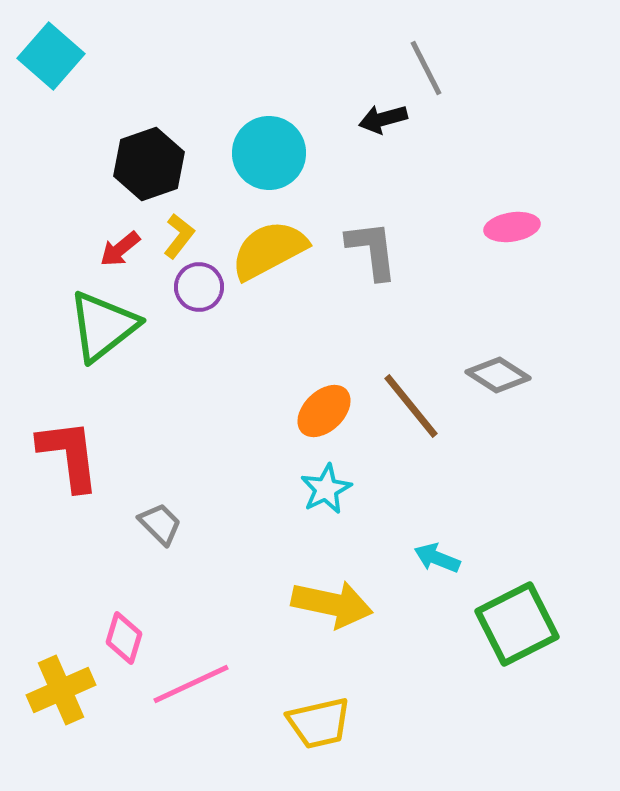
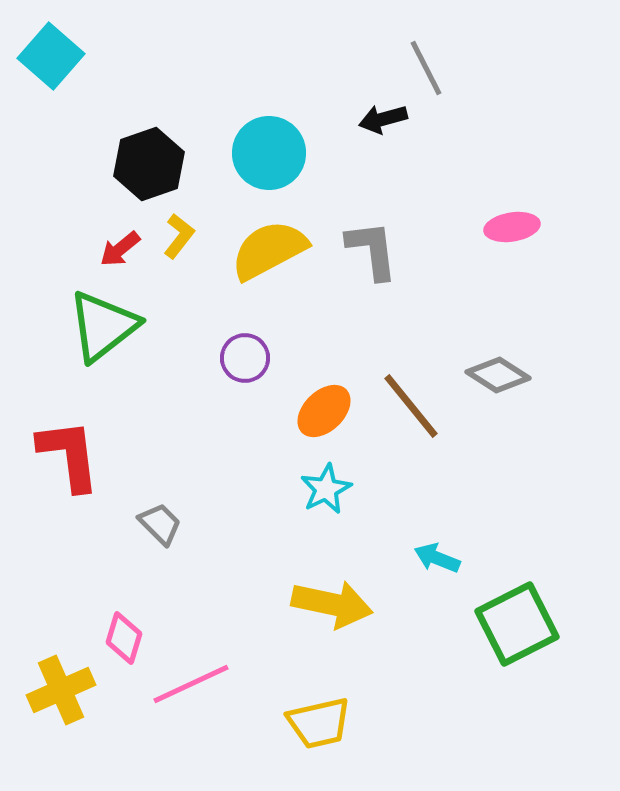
purple circle: moved 46 px right, 71 px down
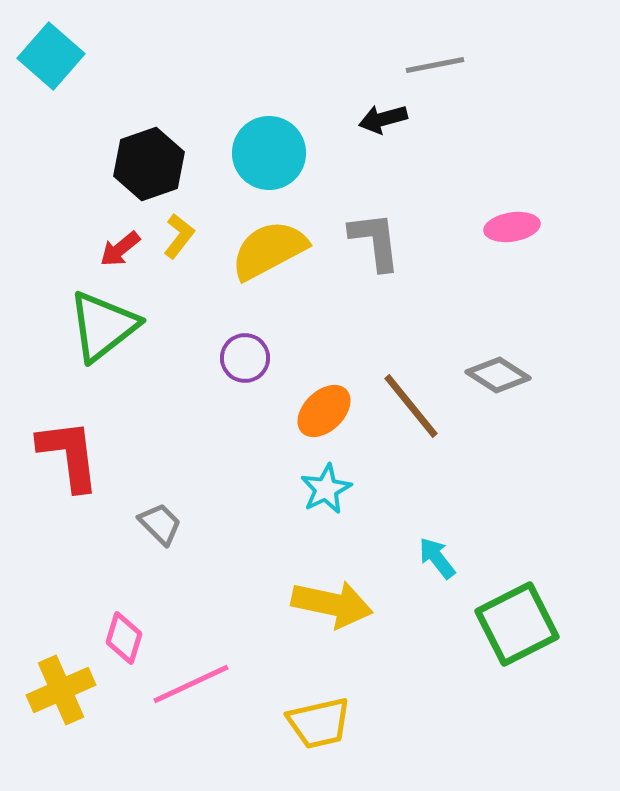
gray line: moved 9 px right, 3 px up; rotated 74 degrees counterclockwise
gray L-shape: moved 3 px right, 9 px up
cyan arrow: rotated 30 degrees clockwise
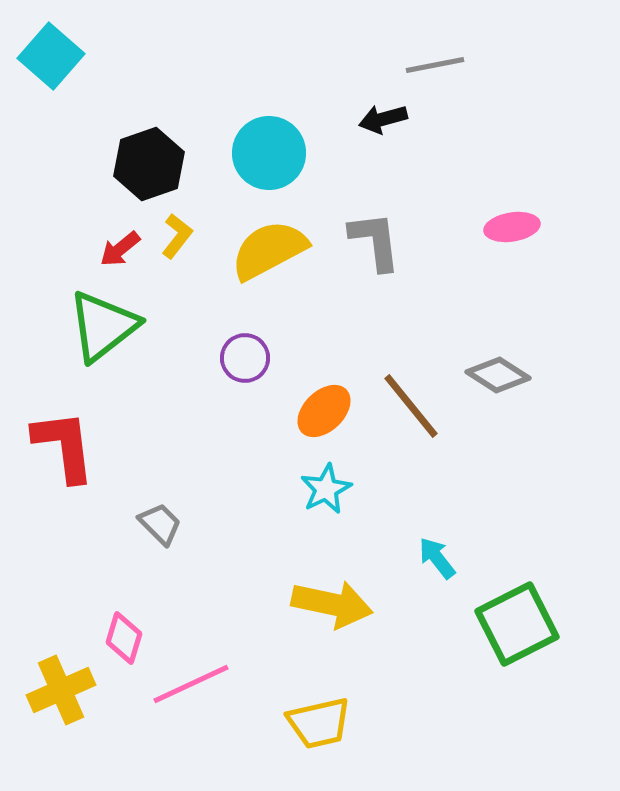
yellow L-shape: moved 2 px left
red L-shape: moved 5 px left, 9 px up
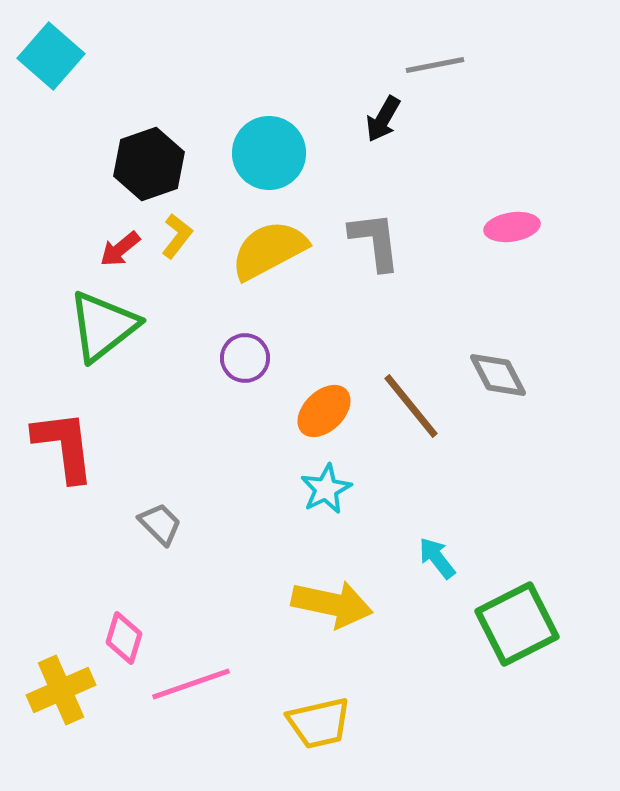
black arrow: rotated 45 degrees counterclockwise
gray diamond: rotated 30 degrees clockwise
pink line: rotated 6 degrees clockwise
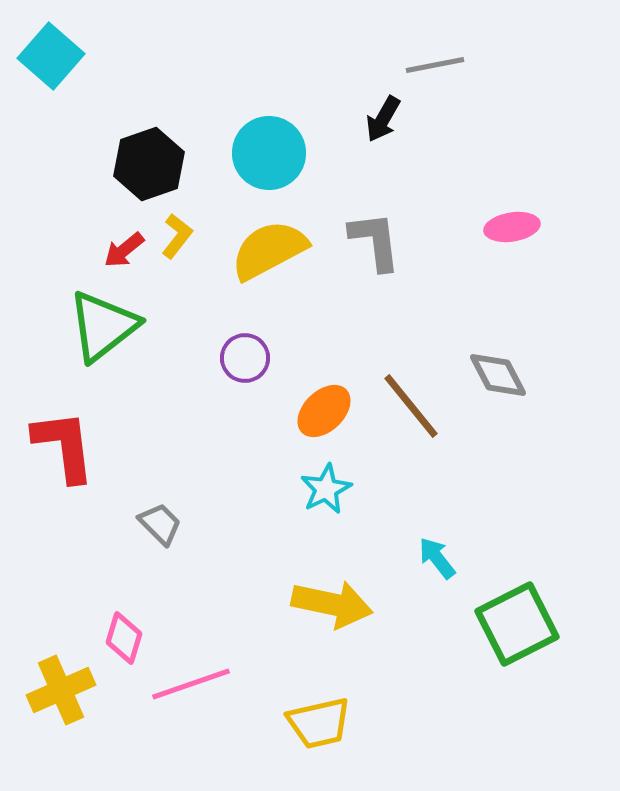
red arrow: moved 4 px right, 1 px down
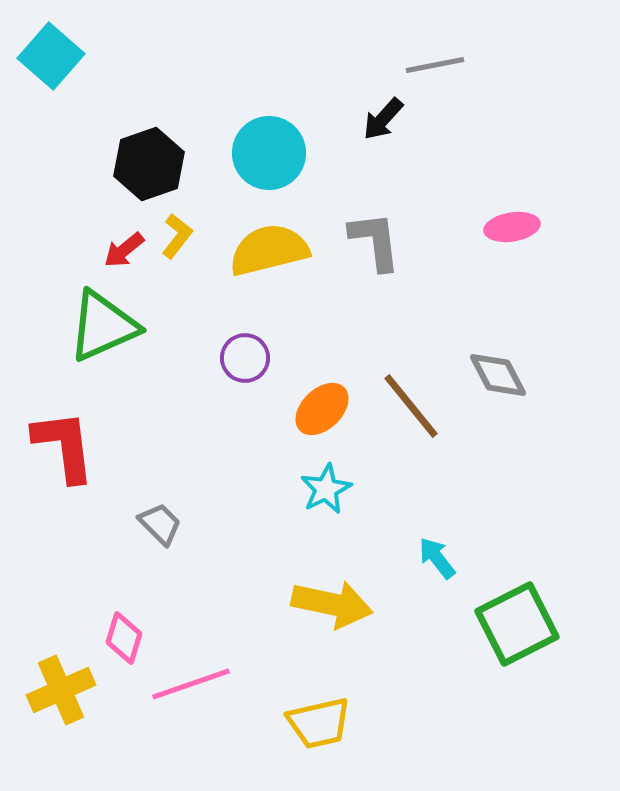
black arrow: rotated 12 degrees clockwise
yellow semicircle: rotated 14 degrees clockwise
green triangle: rotated 14 degrees clockwise
orange ellipse: moved 2 px left, 2 px up
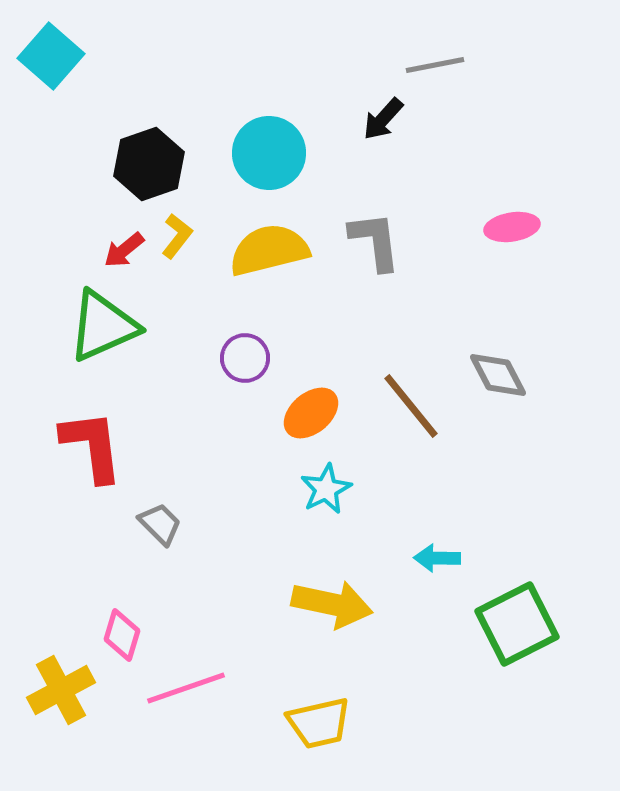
orange ellipse: moved 11 px left, 4 px down; rotated 4 degrees clockwise
red L-shape: moved 28 px right
cyan arrow: rotated 51 degrees counterclockwise
pink diamond: moved 2 px left, 3 px up
pink line: moved 5 px left, 4 px down
yellow cross: rotated 4 degrees counterclockwise
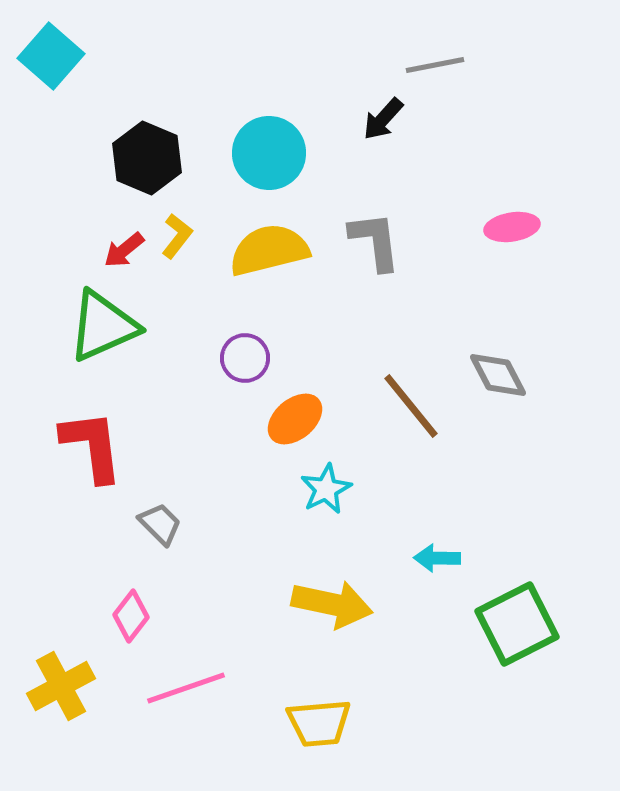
black hexagon: moved 2 px left, 6 px up; rotated 18 degrees counterclockwise
orange ellipse: moved 16 px left, 6 px down
pink diamond: moved 9 px right, 19 px up; rotated 21 degrees clockwise
yellow cross: moved 4 px up
yellow trapezoid: rotated 8 degrees clockwise
